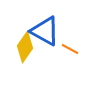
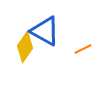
orange line: moved 13 px right; rotated 54 degrees counterclockwise
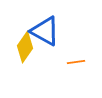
orange line: moved 7 px left, 13 px down; rotated 18 degrees clockwise
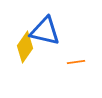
blue triangle: rotated 16 degrees counterclockwise
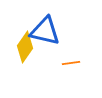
orange line: moved 5 px left, 1 px down
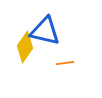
orange line: moved 6 px left
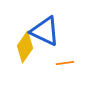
blue triangle: rotated 12 degrees clockwise
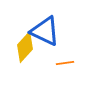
yellow diamond: rotated 8 degrees clockwise
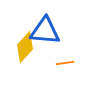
blue triangle: rotated 20 degrees counterclockwise
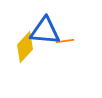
orange line: moved 22 px up
